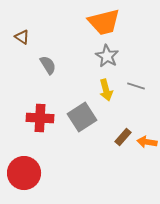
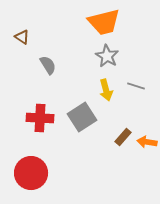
red circle: moved 7 px right
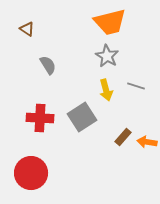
orange trapezoid: moved 6 px right
brown triangle: moved 5 px right, 8 px up
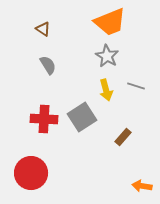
orange trapezoid: rotated 8 degrees counterclockwise
brown triangle: moved 16 px right
red cross: moved 4 px right, 1 px down
orange arrow: moved 5 px left, 44 px down
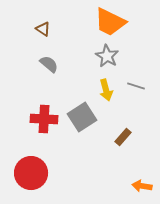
orange trapezoid: rotated 48 degrees clockwise
gray semicircle: moved 1 px right, 1 px up; rotated 18 degrees counterclockwise
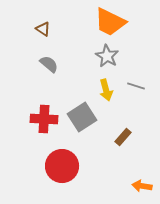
red circle: moved 31 px right, 7 px up
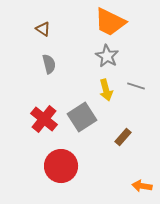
gray semicircle: rotated 36 degrees clockwise
red cross: rotated 36 degrees clockwise
red circle: moved 1 px left
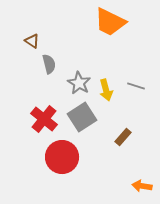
brown triangle: moved 11 px left, 12 px down
gray star: moved 28 px left, 27 px down
red circle: moved 1 px right, 9 px up
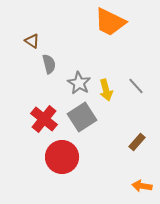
gray line: rotated 30 degrees clockwise
brown rectangle: moved 14 px right, 5 px down
